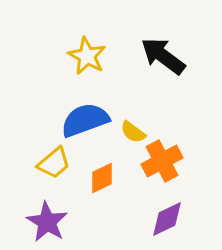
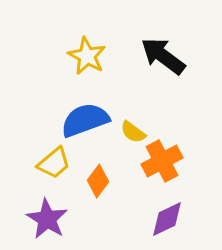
orange diamond: moved 4 px left, 3 px down; rotated 28 degrees counterclockwise
purple star: moved 3 px up
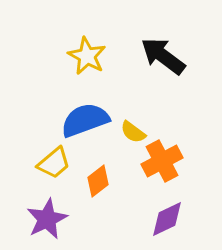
orange diamond: rotated 16 degrees clockwise
purple star: rotated 15 degrees clockwise
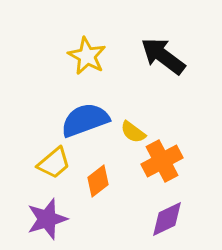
purple star: rotated 9 degrees clockwise
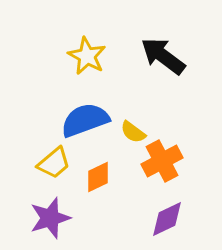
orange diamond: moved 4 px up; rotated 12 degrees clockwise
purple star: moved 3 px right, 1 px up
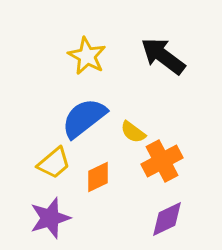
blue semicircle: moved 1 px left, 2 px up; rotated 18 degrees counterclockwise
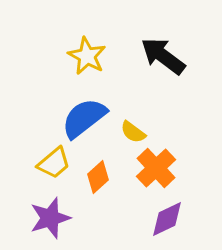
orange cross: moved 6 px left, 7 px down; rotated 15 degrees counterclockwise
orange diamond: rotated 16 degrees counterclockwise
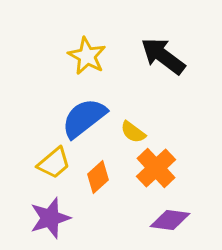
purple diamond: moved 3 px right, 1 px down; rotated 33 degrees clockwise
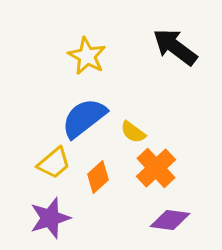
black arrow: moved 12 px right, 9 px up
